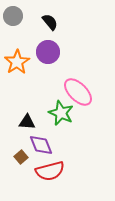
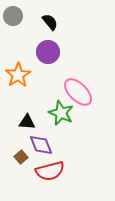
orange star: moved 1 px right, 13 px down
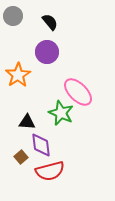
purple circle: moved 1 px left
purple diamond: rotated 15 degrees clockwise
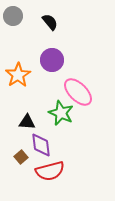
purple circle: moved 5 px right, 8 px down
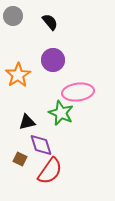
purple circle: moved 1 px right
pink ellipse: rotated 52 degrees counterclockwise
black triangle: rotated 18 degrees counterclockwise
purple diamond: rotated 10 degrees counterclockwise
brown square: moved 1 px left, 2 px down; rotated 24 degrees counterclockwise
red semicircle: rotated 40 degrees counterclockwise
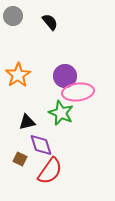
purple circle: moved 12 px right, 16 px down
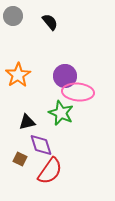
pink ellipse: rotated 12 degrees clockwise
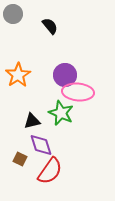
gray circle: moved 2 px up
black semicircle: moved 4 px down
purple circle: moved 1 px up
black triangle: moved 5 px right, 1 px up
